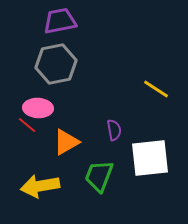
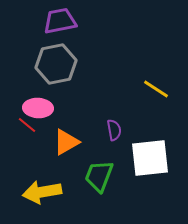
yellow arrow: moved 2 px right, 6 px down
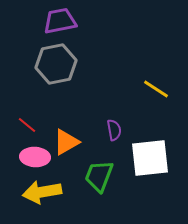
pink ellipse: moved 3 px left, 49 px down
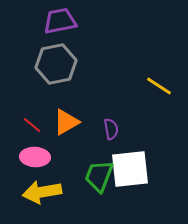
yellow line: moved 3 px right, 3 px up
red line: moved 5 px right
purple semicircle: moved 3 px left, 1 px up
orange triangle: moved 20 px up
white square: moved 20 px left, 11 px down
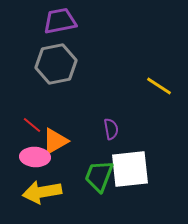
orange triangle: moved 11 px left, 19 px down
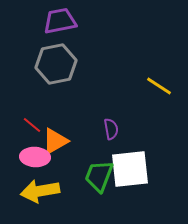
yellow arrow: moved 2 px left, 1 px up
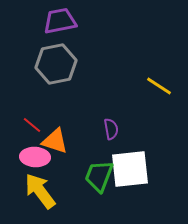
orange triangle: rotated 48 degrees clockwise
yellow arrow: rotated 63 degrees clockwise
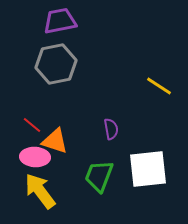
white square: moved 18 px right
